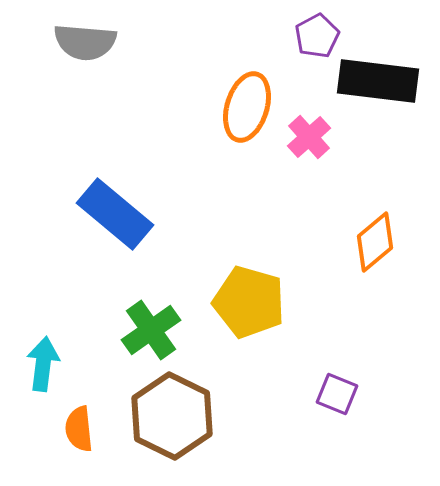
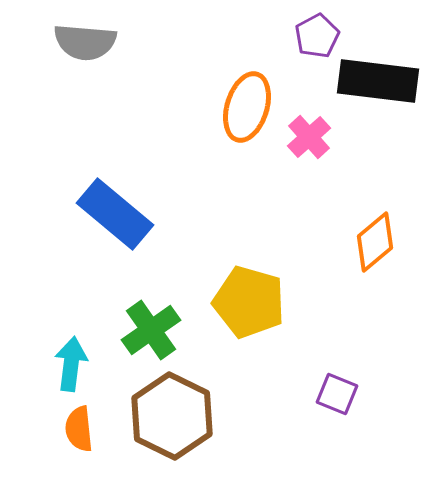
cyan arrow: moved 28 px right
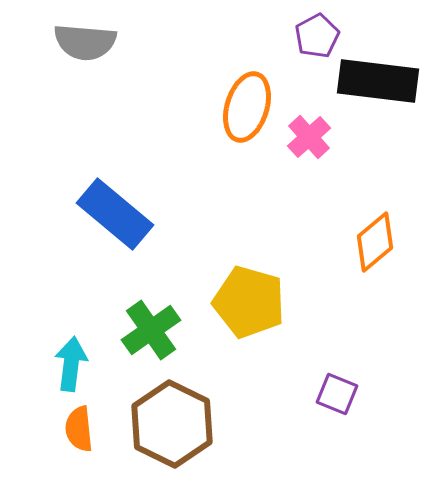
brown hexagon: moved 8 px down
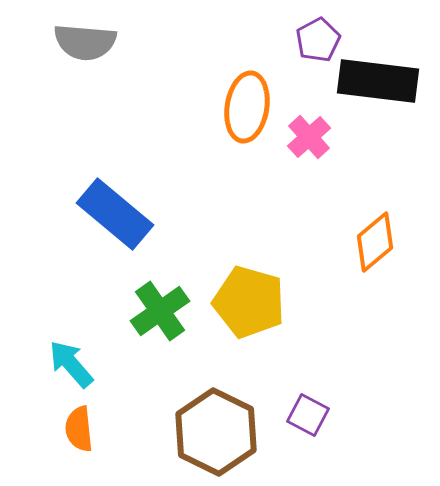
purple pentagon: moved 1 px right, 4 px down
orange ellipse: rotated 8 degrees counterclockwise
green cross: moved 9 px right, 19 px up
cyan arrow: rotated 48 degrees counterclockwise
purple square: moved 29 px left, 21 px down; rotated 6 degrees clockwise
brown hexagon: moved 44 px right, 8 px down
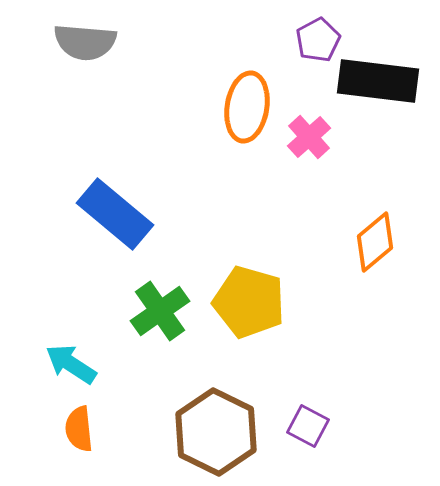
cyan arrow: rotated 16 degrees counterclockwise
purple square: moved 11 px down
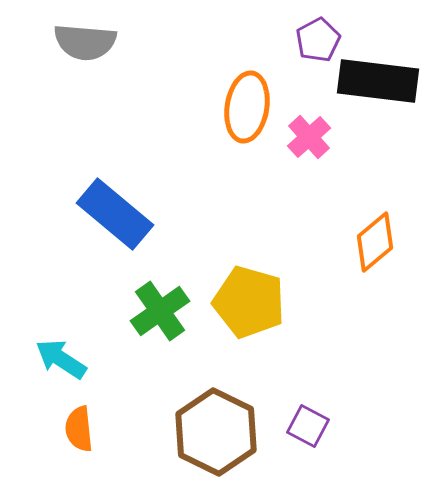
cyan arrow: moved 10 px left, 5 px up
